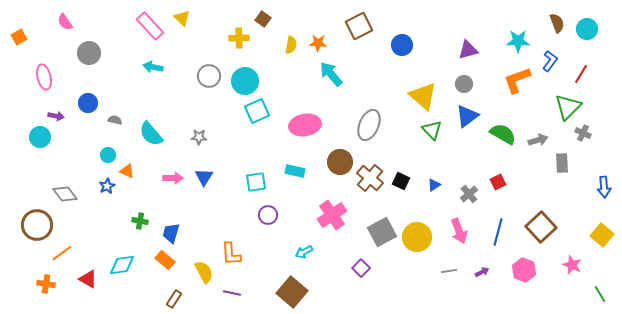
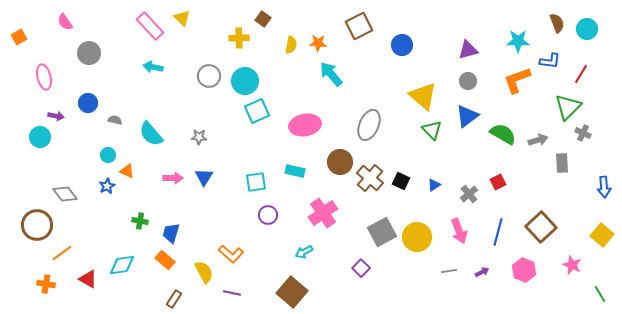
blue L-shape at (550, 61): rotated 60 degrees clockwise
gray circle at (464, 84): moved 4 px right, 3 px up
pink cross at (332, 215): moved 9 px left, 2 px up
orange L-shape at (231, 254): rotated 45 degrees counterclockwise
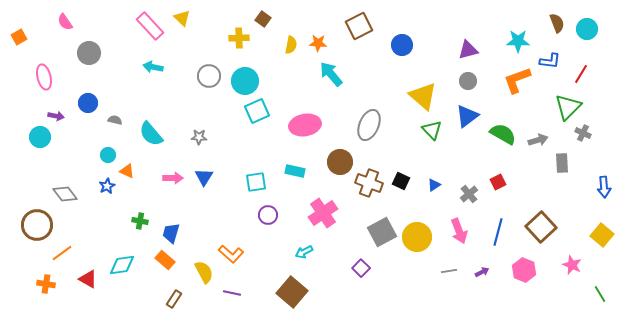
brown cross at (370, 178): moved 1 px left, 5 px down; rotated 20 degrees counterclockwise
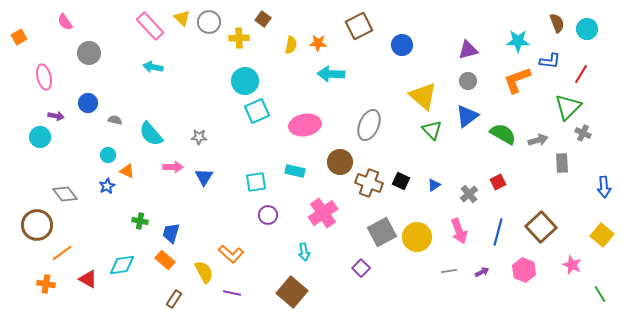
cyan arrow at (331, 74): rotated 48 degrees counterclockwise
gray circle at (209, 76): moved 54 px up
pink arrow at (173, 178): moved 11 px up
cyan arrow at (304, 252): rotated 72 degrees counterclockwise
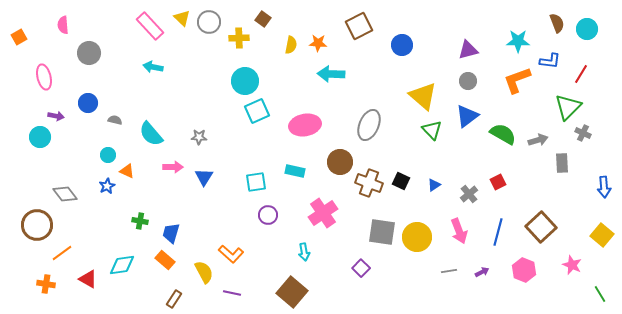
pink semicircle at (65, 22): moved 2 px left, 3 px down; rotated 30 degrees clockwise
gray square at (382, 232): rotated 36 degrees clockwise
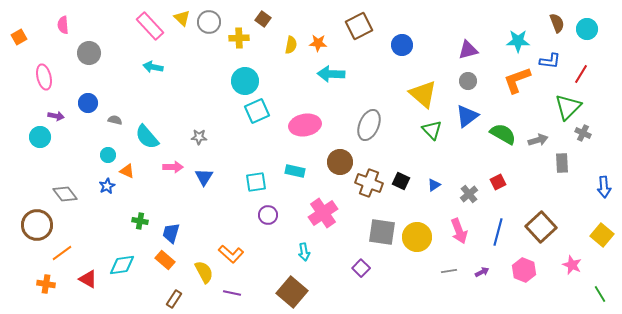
yellow triangle at (423, 96): moved 2 px up
cyan semicircle at (151, 134): moved 4 px left, 3 px down
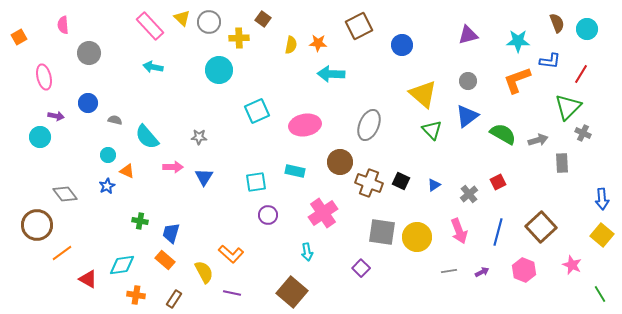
purple triangle at (468, 50): moved 15 px up
cyan circle at (245, 81): moved 26 px left, 11 px up
blue arrow at (604, 187): moved 2 px left, 12 px down
cyan arrow at (304, 252): moved 3 px right
orange cross at (46, 284): moved 90 px right, 11 px down
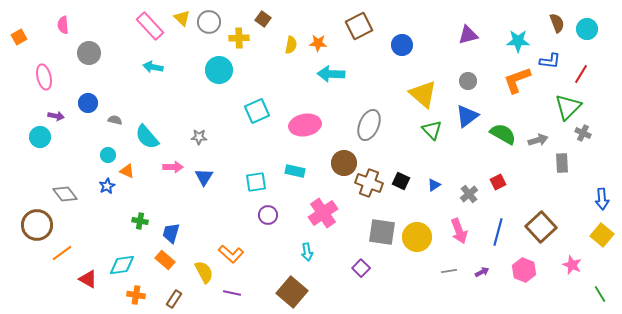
brown circle at (340, 162): moved 4 px right, 1 px down
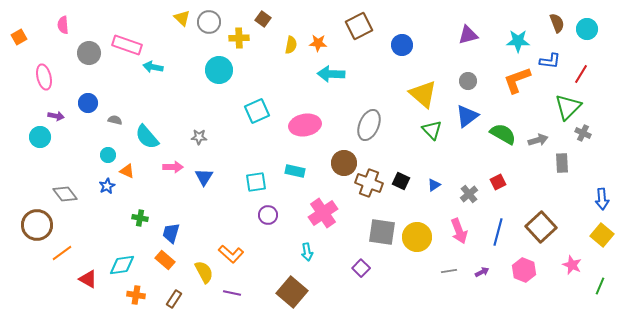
pink rectangle at (150, 26): moved 23 px left, 19 px down; rotated 28 degrees counterclockwise
green cross at (140, 221): moved 3 px up
green line at (600, 294): moved 8 px up; rotated 54 degrees clockwise
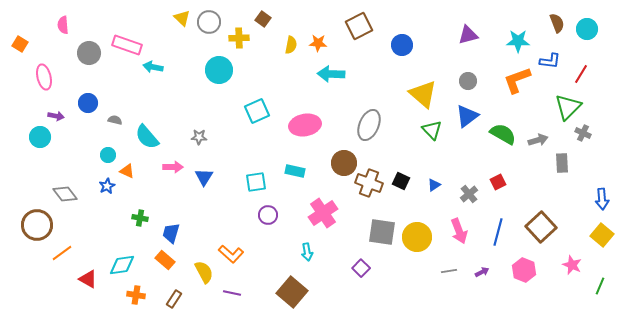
orange square at (19, 37): moved 1 px right, 7 px down; rotated 28 degrees counterclockwise
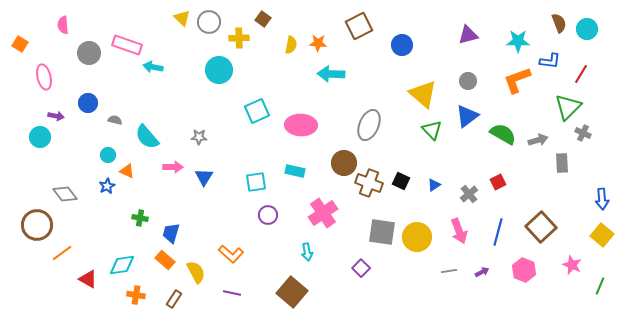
brown semicircle at (557, 23): moved 2 px right
pink ellipse at (305, 125): moved 4 px left; rotated 12 degrees clockwise
yellow semicircle at (204, 272): moved 8 px left
